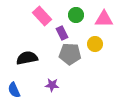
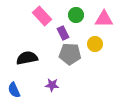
purple rectangle: moved 1 px right
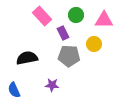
pink triangle: moved 1 px down
yellow circle: moved 1 px left
gray pentagon: moved 1 px left, 2 px down
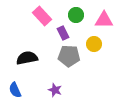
purple star: moved 3 px right, 5 px down; rotated 16 degrees clockwise
blue semicircle: moved 1 px right
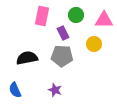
pink rectangle: rotated 54 degrees clockwise
gray pentagon: moved 7 px left
